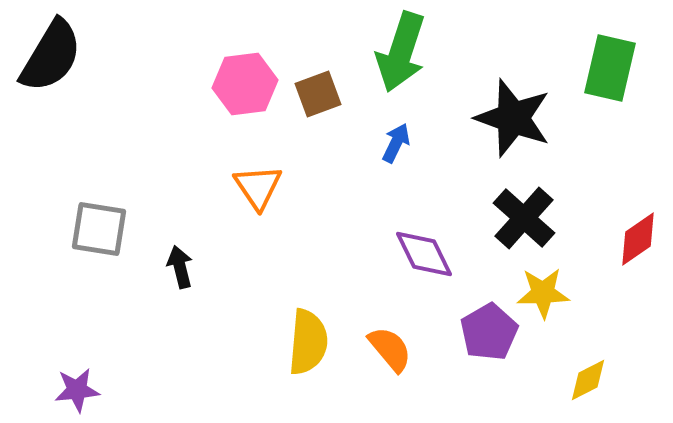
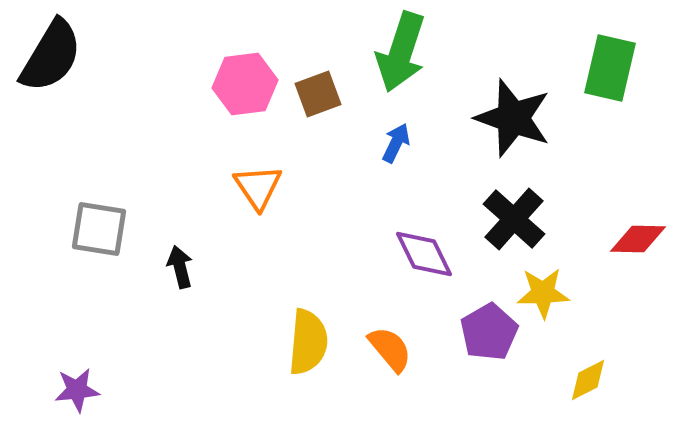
black cross: moved 10 px left, 1 px down
red diamond: rotated 36 degrees clockwise
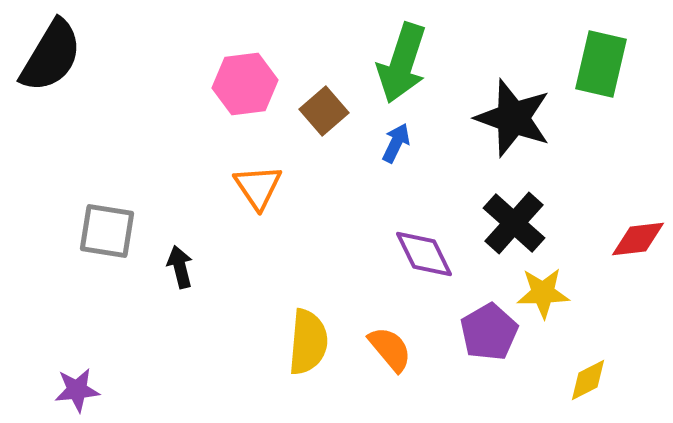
green arrow: moved 1 px right, 11 px down
green rectangle: moved 9 px left, 4 px up
brown square: moved 6 px right, 17 px down; rotated 21 degrees counterclockwise
black cross: moved 4 px down
gray square: moved 8 px right, 2 px down
red diamond: rotated 8 degrees counterclockwise
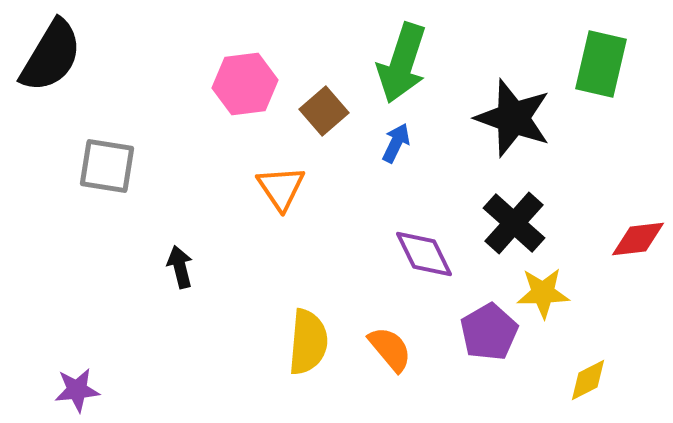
orange triangle: moved 23 px right, 1 px down
gray square: moved 65 px up
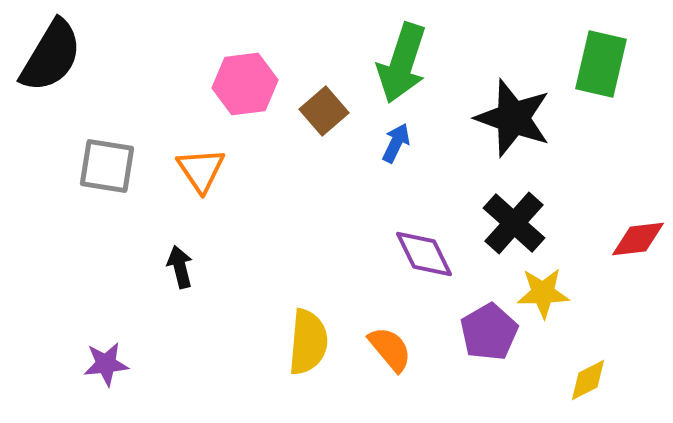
orange triangle: moved 80 px left, 18 px up
purple star: moved 29 px right, 26 px up
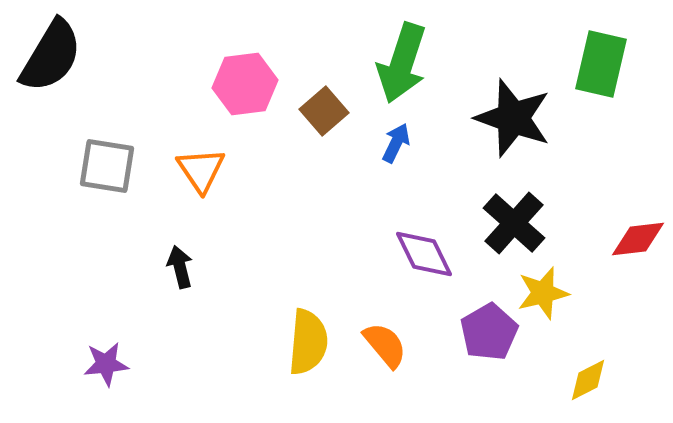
yellow star: rotated 12 degrees counterclockwise
orange semicircle: moved 5 px left, 4 px up
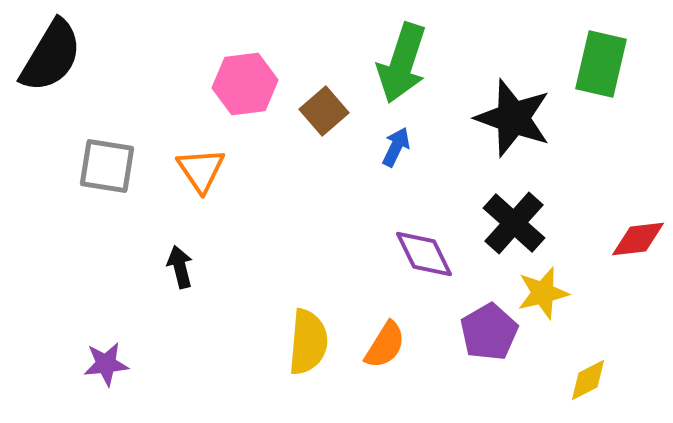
blue arrow: moved 4 px down
orange semicircle: rotated 72 degrees clockwise
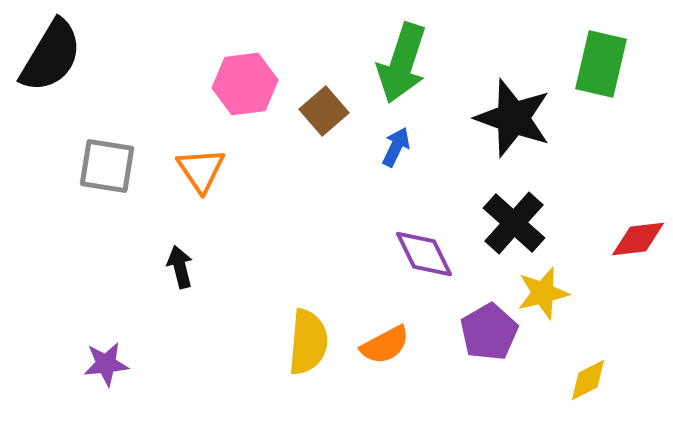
orange semicircle: rotated 30 degrees clockwise
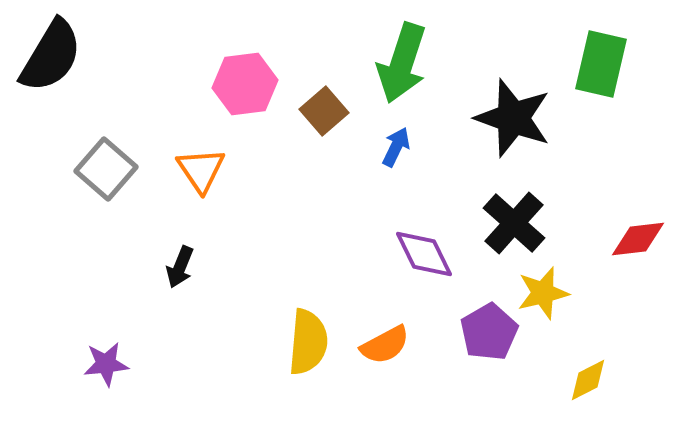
gray square: moved 1 px left, 3 px down; rotated 32 degrees clockwise
black arrow: rotated 144 degrees counterclockwise
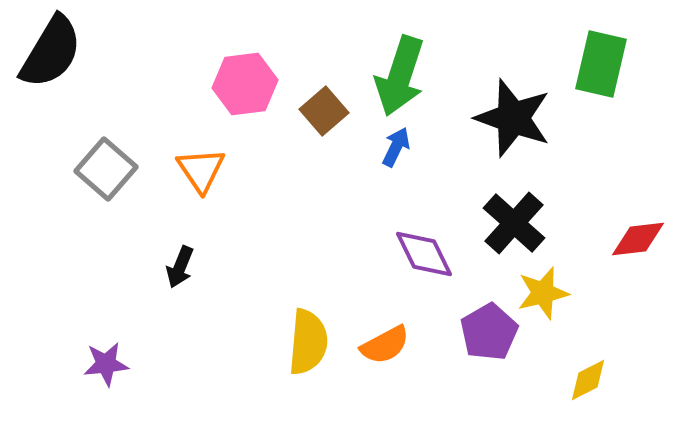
black semicircle: moved 4 px up
green arrow: moved 2 px left, 13 px down
